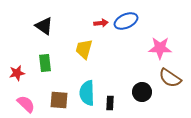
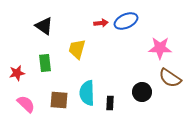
yellow trapezoid: moved 7 px left
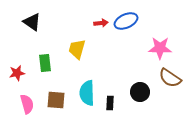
black triangle: moved 12 px left, 4 px up
black circle: moved 2 px left
brown square: moved 3 px left
pink semicircle: moved 1 px right; rotated 30 degrees clockwise
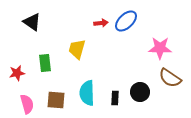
blue ellipse: rotated 20 degrees counterclockwise
black rectangle: moved 5 px right, 5 px up
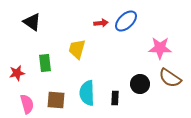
black circle: moved 8 px up
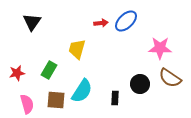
black triangle: rotated 30 degrees clockwise
green rectangle: moved 4 px right, 7 px down; rotated 36 degrees clockwise
cyan semicircle: moved 5 px left, 2 px up; rotated 145 degrees counterclockwise
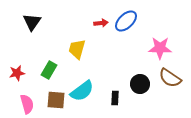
cyan semicircle: rotated 20 degrees clockwise
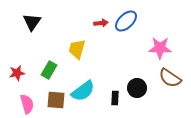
black circle: moved 3 px left, 4 px down
cyan semicircle: moved 1 px right
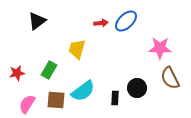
black triangle: moved 5 px right, 1 px up; rotated 18 degrees clockwise
brown semicircle: rotated 30 degrees clockwise
pink semicircle: rotated 132 degrees counterclockwise
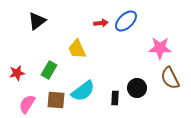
yellow trapezoid: rotated 40 degrees counterclockwise
